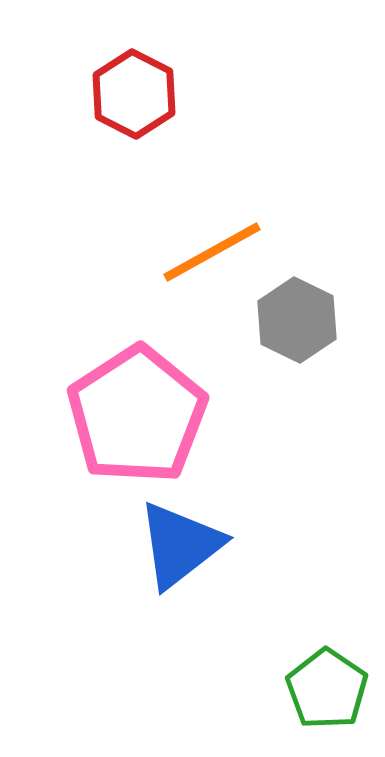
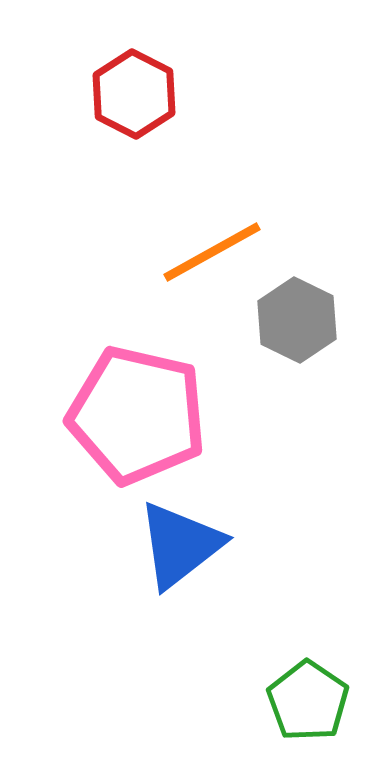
pink pentagon: rotated 26 degrees counterclockwise
green pentagon: moved 19 px left, 12 px down
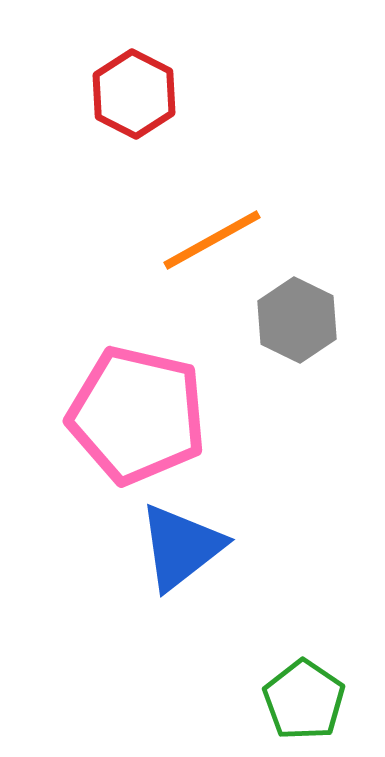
orange line: moved 12 px up
blue triangle: moved 1 px right, 2 px down
green pentagon: moved 4 px left, 1 px up
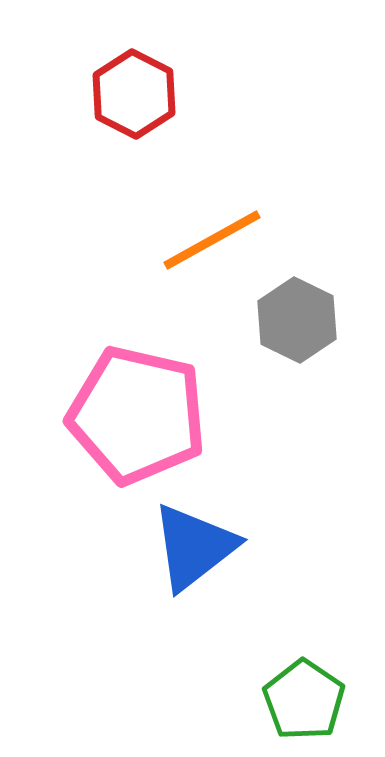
blue triangle: moved 13 px right
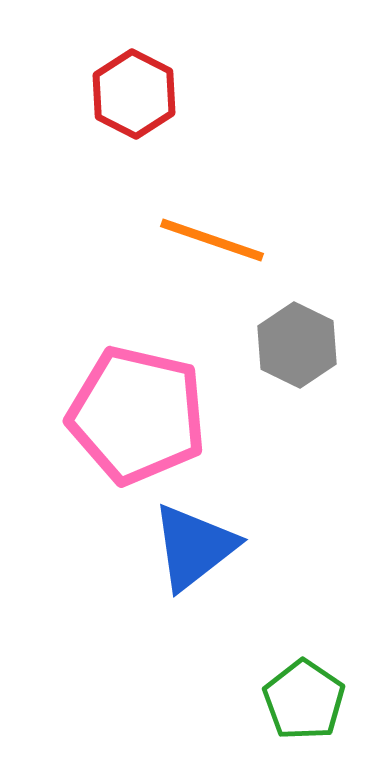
orange line: rotated 48 degrees clockwise
gray hexagon: moved 25 px down
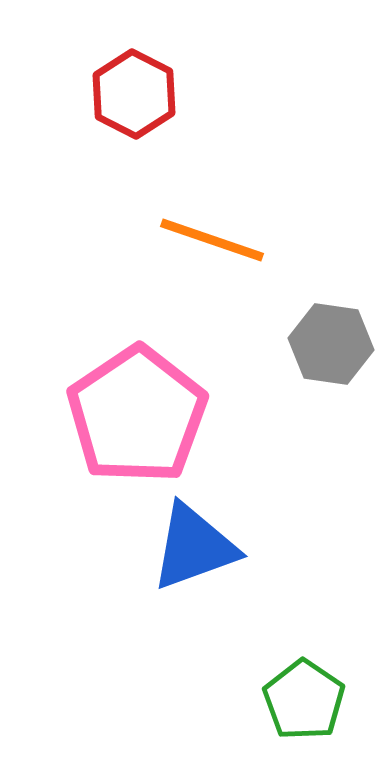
gray hexagon: moved 34 px right, 1 px up; rotated 18 degrees counterclockwise
pink pentagon: rotated 25 degrees clockwise
blue triangle: rotated 18 degrees clockwise
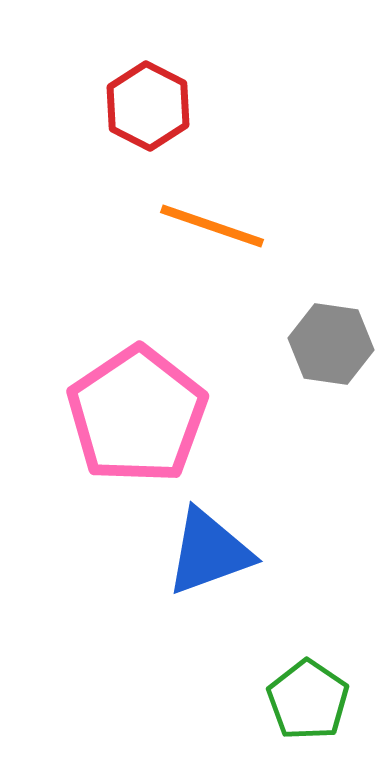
red hexagon: moved 14 px right, 12 px down
orange line: moved 14 px up
blue triangle: moved 15 px right, 5 px down
green pentagon: moved 4 px right
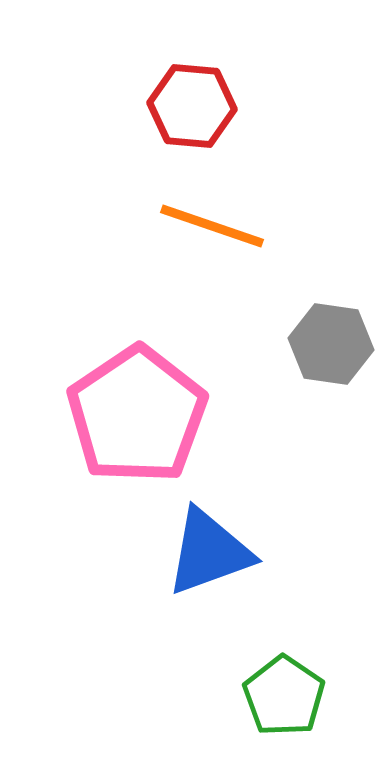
red hexagon: moved 44 px right; rotated 22 degrees counterclockwise
green pentagon: moved 24 px left, 4 px up
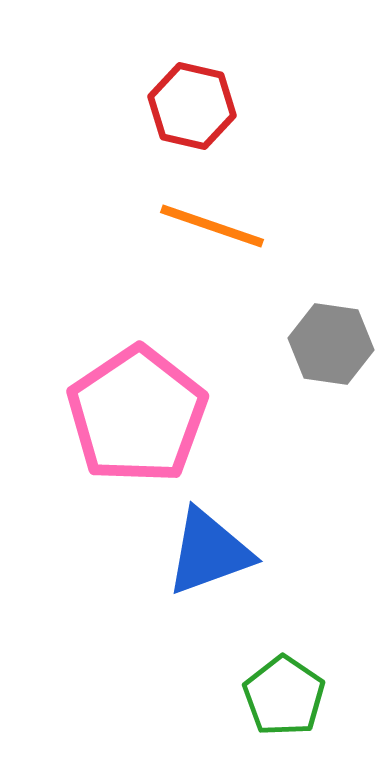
red hexagon: rotated 8 degrees clockwise
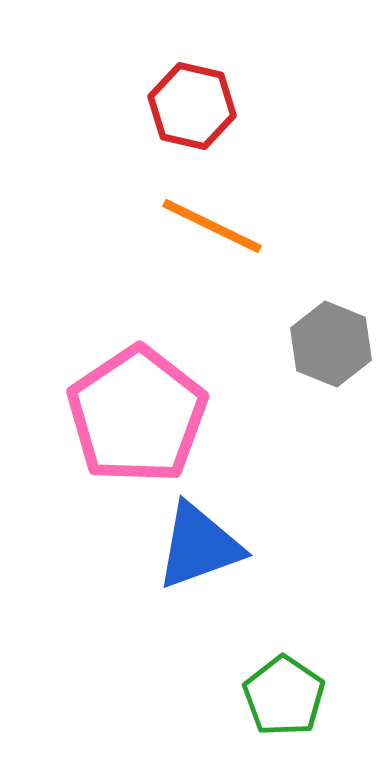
orange line: rotated 7 degrees clockwise
gray hexagon: rotated 14 degrees clockwise
blue triangle: moved 10 px left, 6 px up
